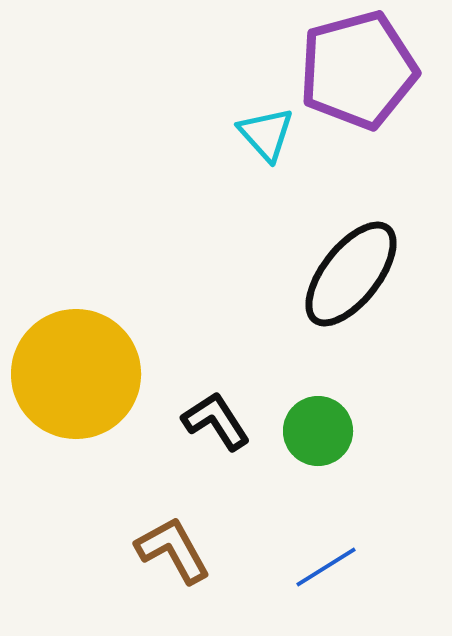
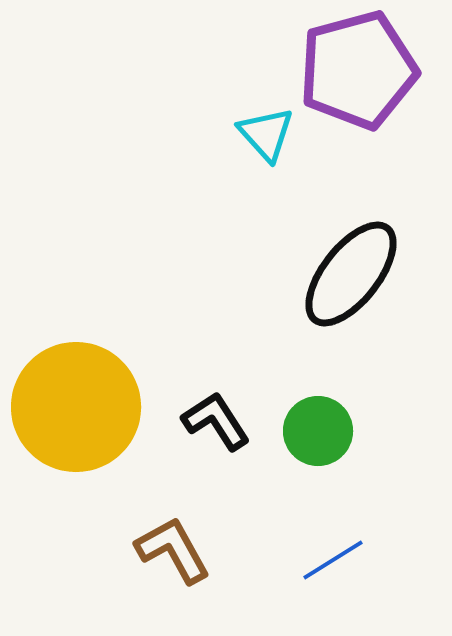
yellow circle: moved 33 px down
blue line: moved 7 px right, 7 px up
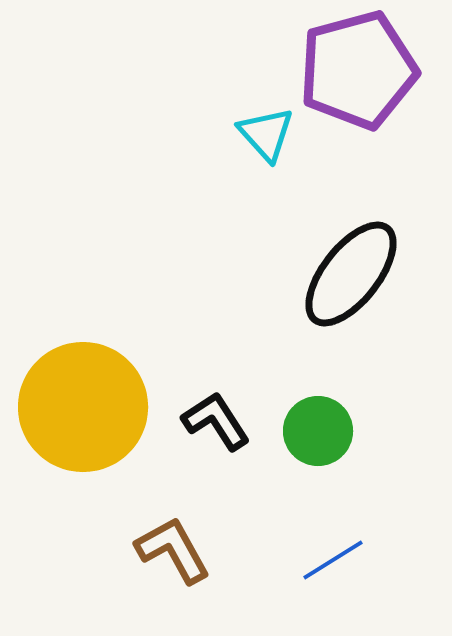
yellow circle: moved 7 px right
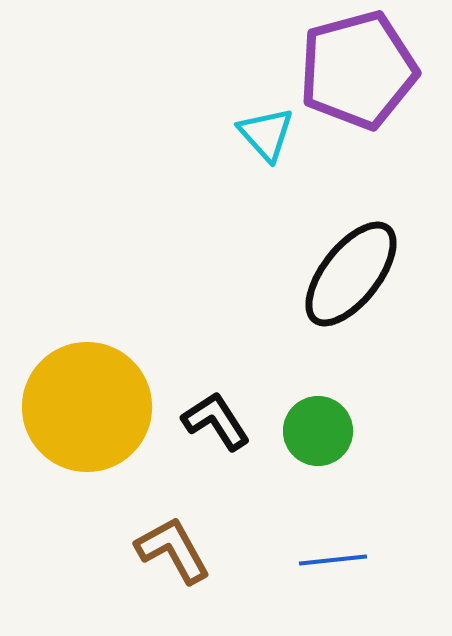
yellow circle: moved 4 px right
blue line: rotated 26 degrees clockwise
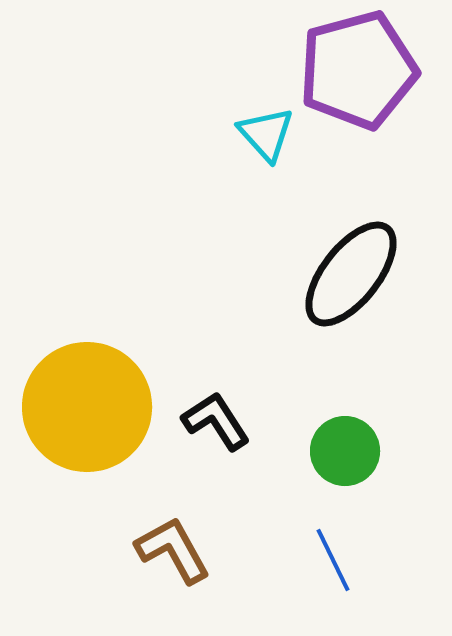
green circle: moved 27 px right, 20 px down
blue line: rotated 70 degrees clockwise
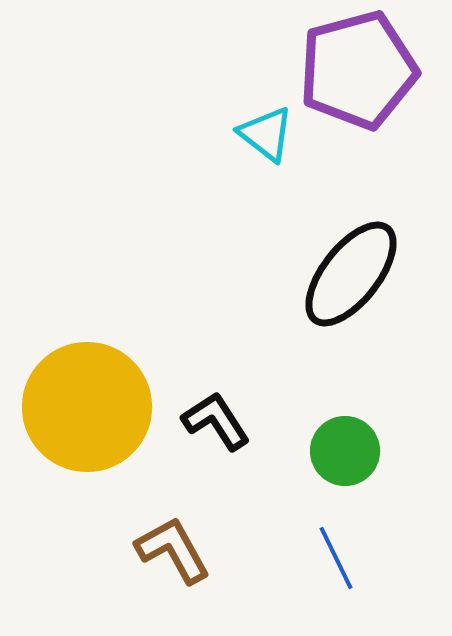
cyan triangle: rotated 10 degrees counterclockwise
blue line: moved 3 px right, 2 px up
